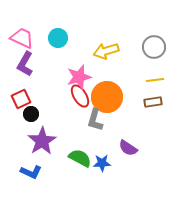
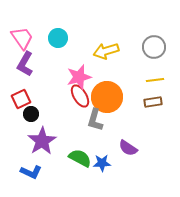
pink trapezoid: rotated 30 degrees clockwise
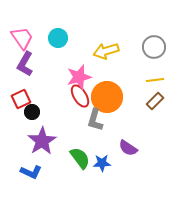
brown rectangle: moved 2 px right, 1 px up; rotated 36 degrees counterclockwise
black circle: moved 1 px right, 2 px up
green semicircle: rotated 25 degrees clockwise
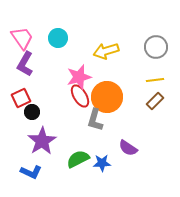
gray circle: moved 2 px right
red square: moved 1 px up
green semicircle: moved 2 px left, 1 px down; rotated 80 degrees counterclockwise
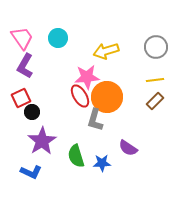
purple L-shape: moved 2 px down
pink star: moved 8 px right; rotated 10 degrees clockwise
green semicircle: moved 2 px left, 3 px up; rotated 80 degrees counterclockwise
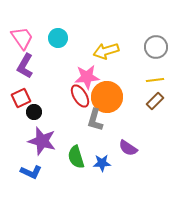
black circle: moved 2 px right
purple star: rotated 24 degrees counterclockwise
green semicircle: moved 1 px down
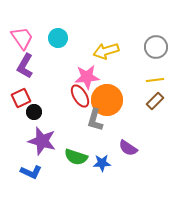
orange circle: moved 3 px down
green semicircle: rotated 55 degrees counterclockwise
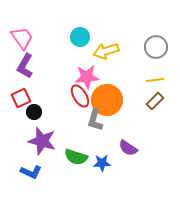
cyan circle: moved 22 px right, 1 px up
